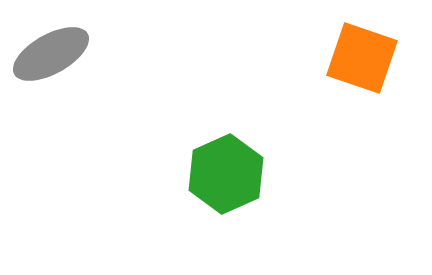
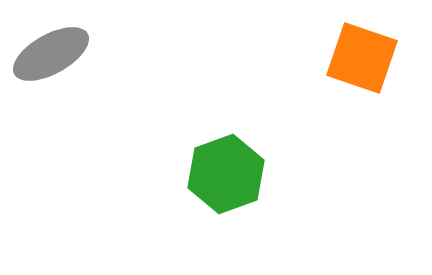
green hexagon: rotated 4 degrees clockwise
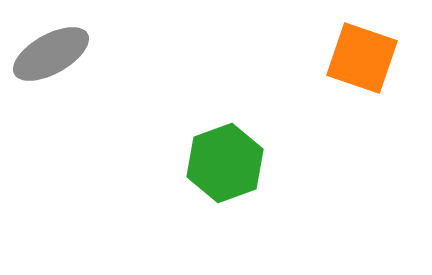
green hexagon: moved 1 px left, 11 px up
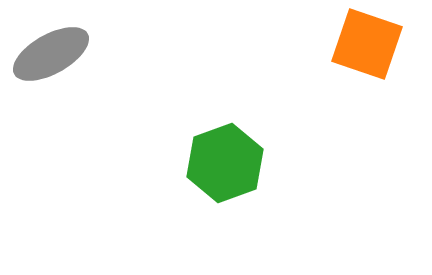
orange square: moved 5 px right, 14 px up
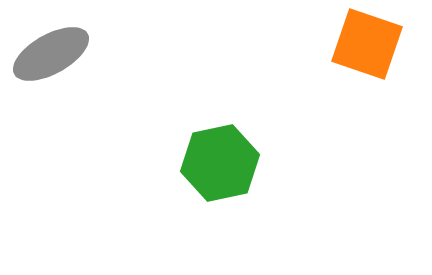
green hexagon: moved 5 px left; rotated 8 degrees clockwise
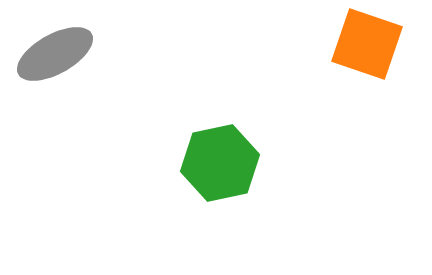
gray ellipse: moved 4 px right
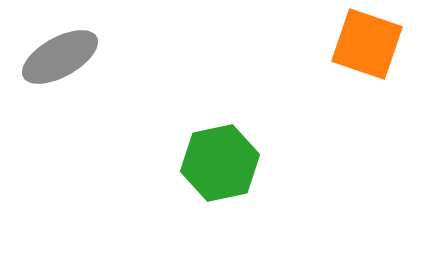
gray ellipse: moved 5 px right, 3 px down
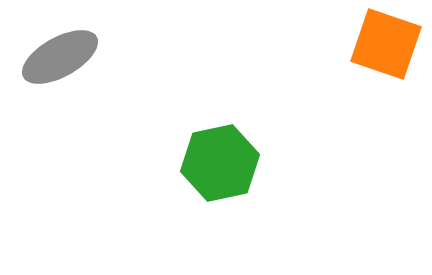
orange square: moved 19 px right
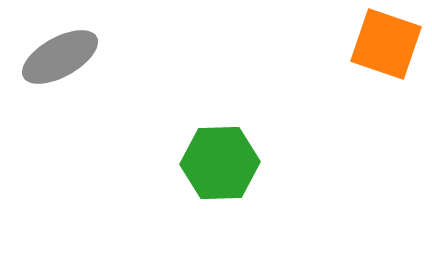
green hexagon: rotated 10 degrees clockwise
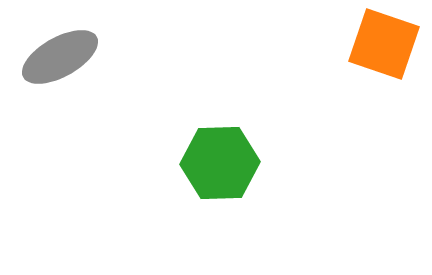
orange square: moved 2 px left
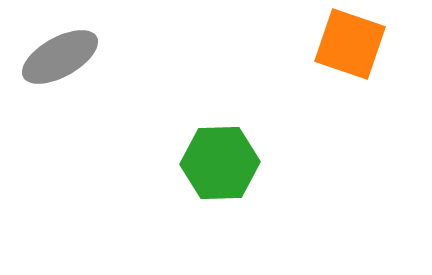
orange square: moved 34 px left
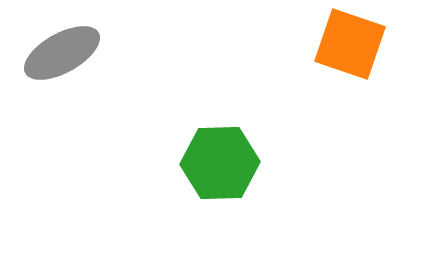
gray ellipse: moved 2 px right, 4 px up
